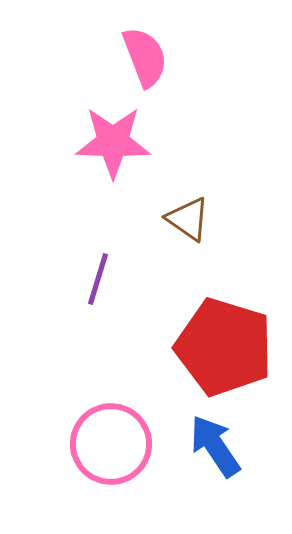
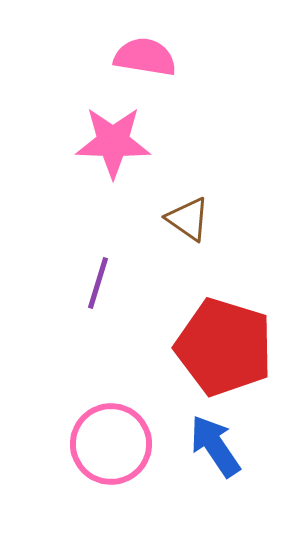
pink semicircle: rotated 60 degrees counterclockwise
purple line: moved 4 px down
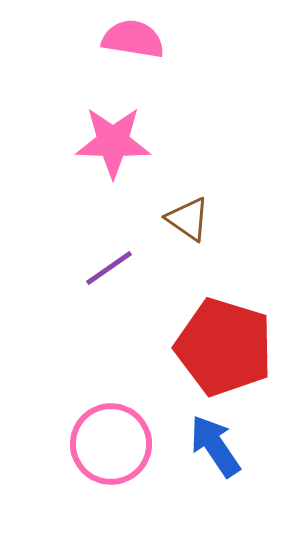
pink semicircle: moved 12 px left, 18 px up
purple line: moved 11 px right, 15 px up; rotated 38 degrees clockwise
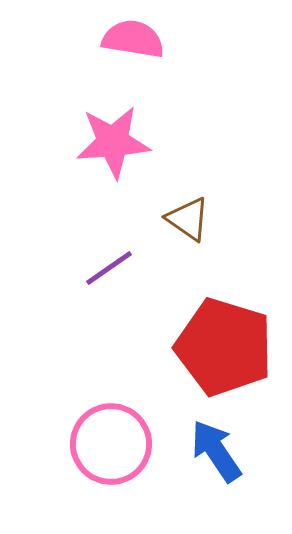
pink star: rotated 6 degrees counterclockwise
blue arrow: moved 1 px right, 5 px down
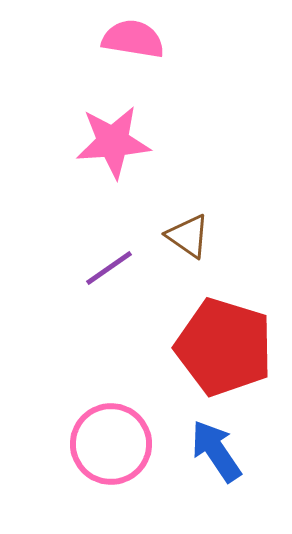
brown triangle: moved 17 px down
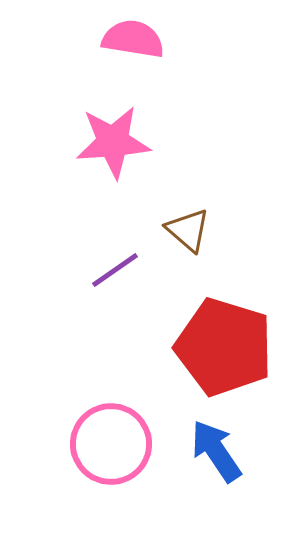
brown triangle: moved 6 px up; rotated 6 degrees clockwise
purple line: moved 6 px right, 2 px down
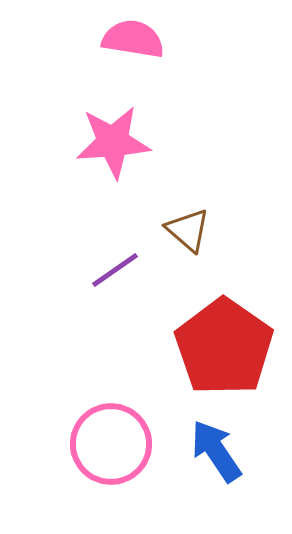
red pentagon: rotated 18 degrees clockwise
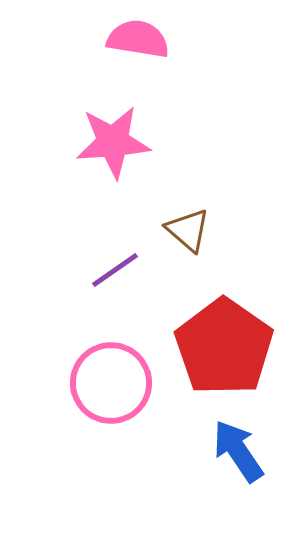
pink semicircle: moved 5 px right
pink circle: moved 61 px up
blue arrow: moved 22 px right
